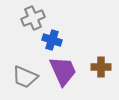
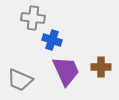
gray cross: rotated 30 degrees clockwise
purple trapezoid: moved 3 px right
gray trapezoid: moved 5 px left, 3 px down
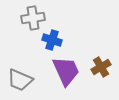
gray cross: rotated 15 degrees counterclockwise
brown cross: rotated 30 degrees counterclockwise
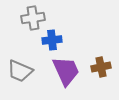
blue cross: rotated 24 degrees counterclockwise
brown cross: rotated 18 degrees clockwise
gray trapezoid: moved 9 px up
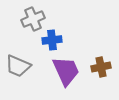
gray cross: moved 1 px down; rotated 15 degrees counterclockwise
gray trapezoid: moved 2 px left, 5 px up
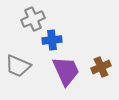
brown cross: rotated 12 degrees counterclockwise
